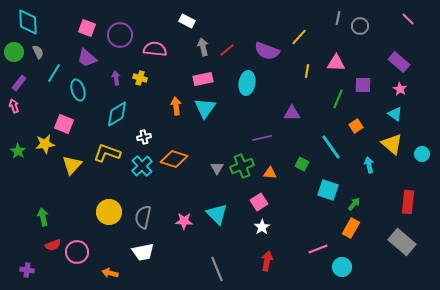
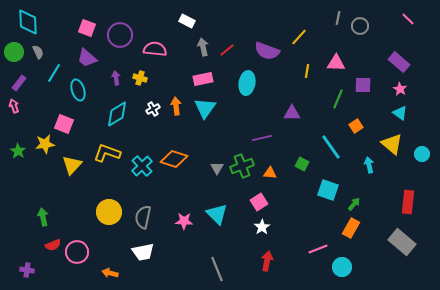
cyan triangle at (395, 114): moved 5 px right, 1 px up
white cross at (144, 137): moved 9 px right, 28 px up; rotated 16 degrees counterclockwise
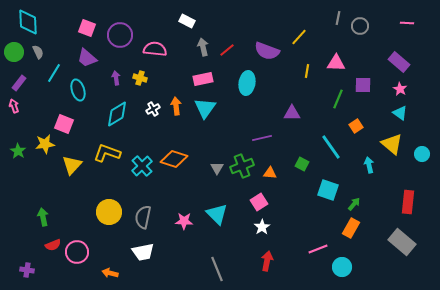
pink line at (408, 19): moved 1 px left, 4 px down; rotated 40 degrees counterclockwise
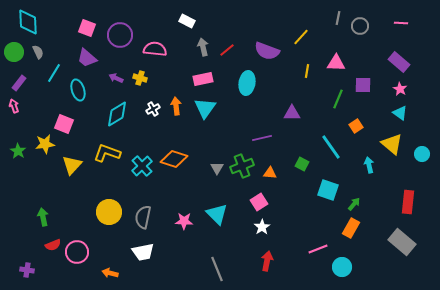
pink line at (407, 23): moved 6 px left
yellow line at (299, 37): moved 2 px right
purple arrow at (116, 78): rotated 56 degrees counterclockwise
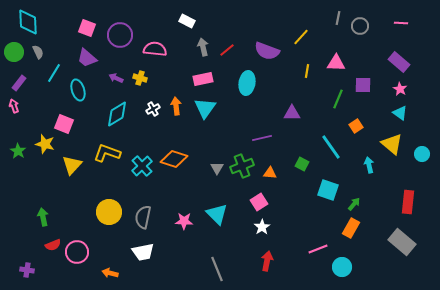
yellow star at (45, 144): rotated 24 degrees clockwise
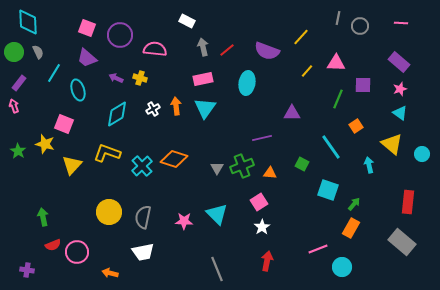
yellow line at (307, 71): rotated 32 degrees clockwise
pink star at (400, 89): rotated 24 degrees clockwise
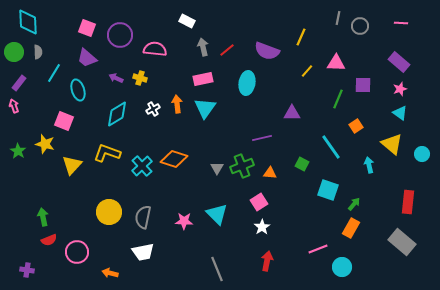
yellow line at (301, 37): rotated 18 degrees counterclockwise
gray semicircle at (38, 52): rotated 24 degrees clockwise
orange arrow at (176, 106): moved 1 px right, 2 px up
pink square at (64, 124): moved 3 px up
red semicircle at (53, 245): moved 4 px left, 5 px up
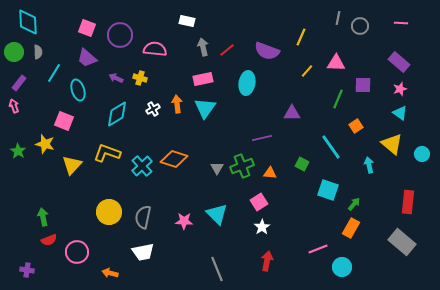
white rectangle at (187, 21): rotated 14 degrees counterclockwise
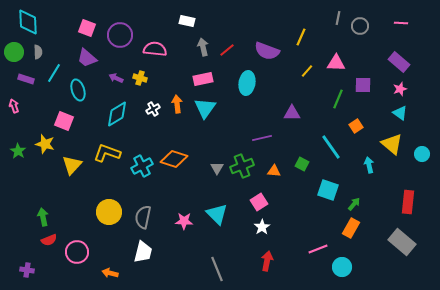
purple rectangle at (19, 83): moved 7 px right, 4 px up; rotated 70 degrees clockwise
cyan cross at (142, 166): rotated 15 degrees clockwise
orange triangle at (270, 173): moved 4 px right, 2 px up
white trapezoid at (143, 252): rotated 65 degrees counterclockwise
